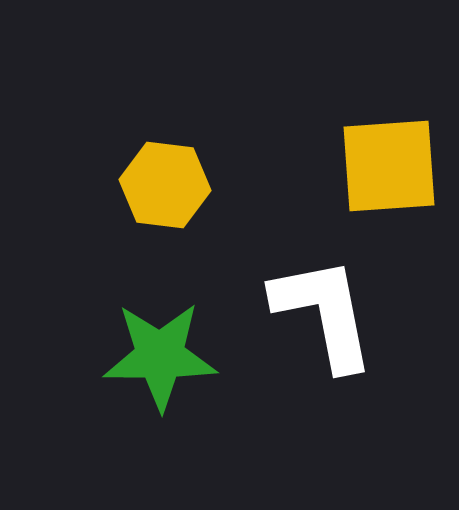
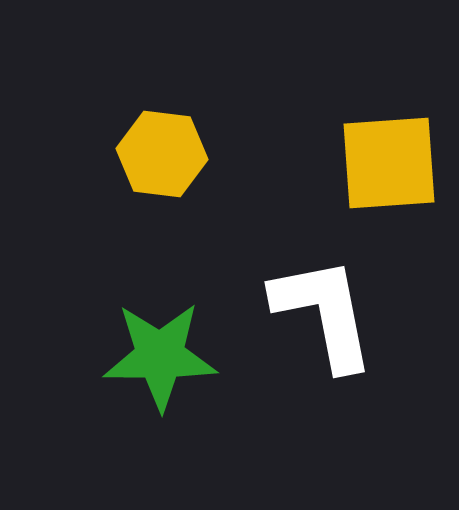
yellow square: moved 3 px up
yellow hexagon: moved 3 px left, 31 px up
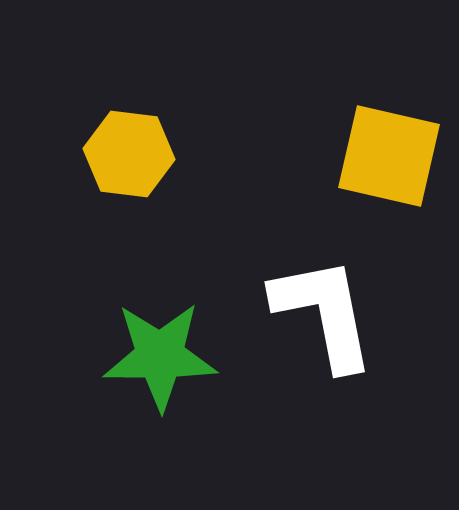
yellow hexagon: moved 33 px left
yellow square: moved 7 px up; rotated 17 degrees clockwise
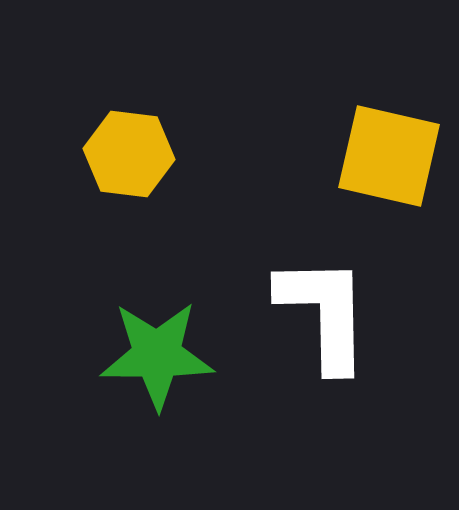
white L-shape: rotated 10 degrees clockwise
green star: moved 3 px left, 1 px up
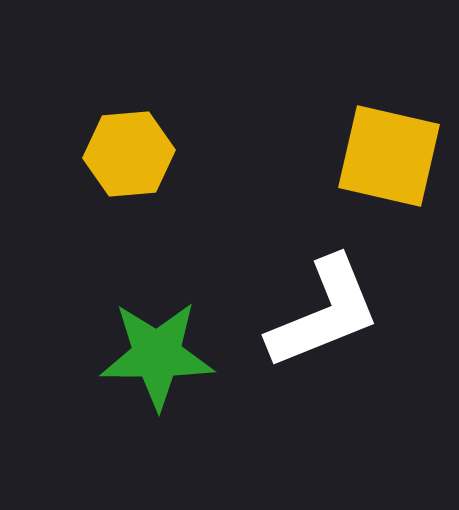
yellow hexagon: rotated 12 degrees counterclockwise
white L-shape: rotated 69 degrees clockwise
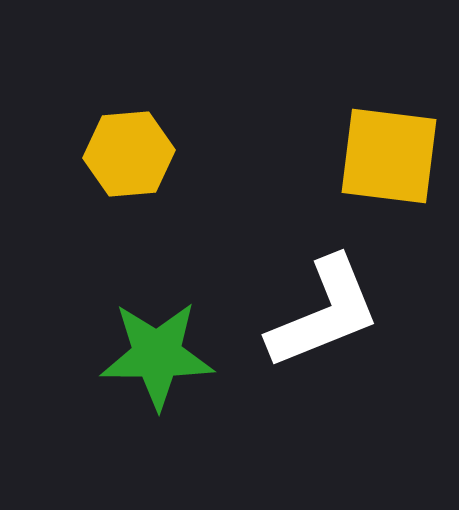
yellow square: rotated 6 degrees counterclockwise
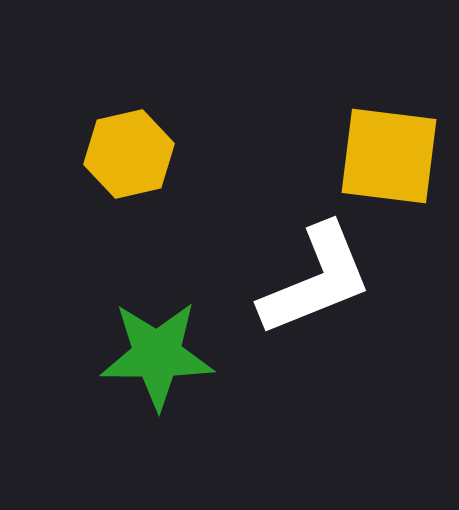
yellow hexagon: rotated 8 degrees counterclockwise
white L-shape: moved 8 px left, 33 px up
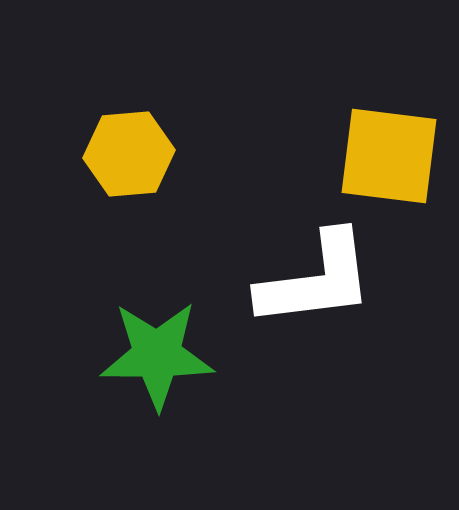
yellow hexagon: rotated 8 degrees clockwise
white L-shape: rotated 15 degrees clockwise
